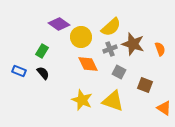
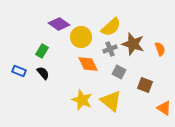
yellow triangle: moved 2 px left; rotated 20 degrees clockwise
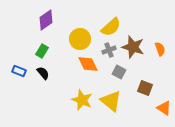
purple diamond: moved 13 px left, 4 px up; rotated 70 degrees counterclockwise
yellow circle: moved 1 px left, 2 px down
brown star: moved 3 px down
gray cross: moved 1 px left, 1 px down
brown square: moved 3 px down
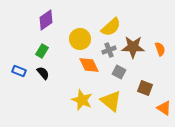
brown star: rotated 15 degrees counterclockwise
orange diamond: moved 1 px right, 1 px down
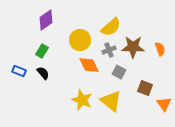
yellow circle: moved 1 px down
orange triangle: moved 4 px up; rotated 21 degrees clockwise
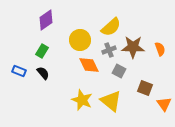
gray square: moved 1 px up
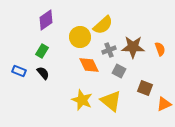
yellow semicircle: moved 8 px left, 2 px up
yellow circle: moved 3 px up
orange triangle: rotated 42 degrees clockwise
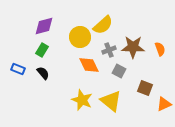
purple diamond: moved 2 px left, 6 px down; rotated 20 degrees clockwise
green rectangle: moved 1 px up
blue rectangle: moved 1 px left, 2 px up
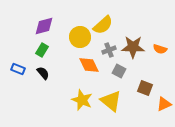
orange semicircle: rotated 128 degrees clockwise
